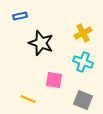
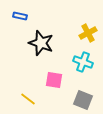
blue rectangle: rotated 24 degrees clockwise
yellow cross: moved 5 px right
yellow line: rotated 14 degrees clockwise
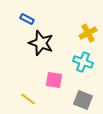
blue rectangle: moved 7 px right, 3 px down; rotated 16 degrees clockwise
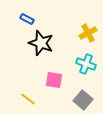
cyan cross: moved 3 px right, 2 px down
gray square: rotated 18 degrees clockwise
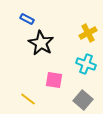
black star: rotated 10 degrees clockwise
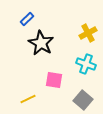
blue rectangle: rotated 72 degrees counterclockwise
yellow line: rotated 63 degrees counterclockwise
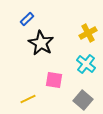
cyan cross: rotated 18 degrees clockwise
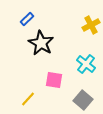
yellow cross: moved 3 px right, 8 px up
yellow line: rotated 21 degrees counterclockwise
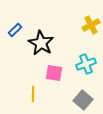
blue rectangle: moved 12 px left, 11 px down
cyan cross: rotated 30 degrees clockwise
pink square: moved 7 px up
yellow line: moved 5 px right, 5 px up; rotated 42 degrees counterclockwise
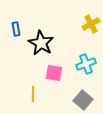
yellow cross: moved 1 px up
blue rectangle: moved 1 px right, 1 px up; rotated 56 degrees counterclockwise
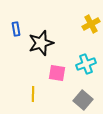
black star: rotated 25 degrees clockwise
pink square: moved 3 px right
